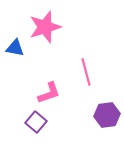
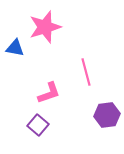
purple square: moved 2 px right, 3 px down
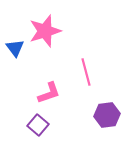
pink star: moved 4 px down
blue triangle: rotated 42 degrees clockwise
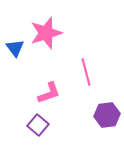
pink star: moved 1 px right, 2 px down
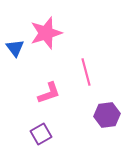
purple square: moved 3 px right, 9 px down; rotated 20 degrees clockwise
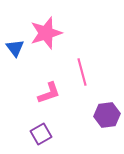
pink line: moved 4 px left
